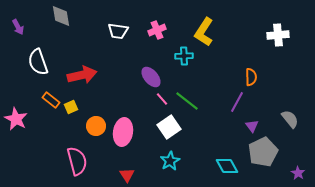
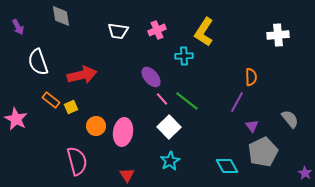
white square: rotated 10 degrees counterclockwise
purple star: moved 7 px right
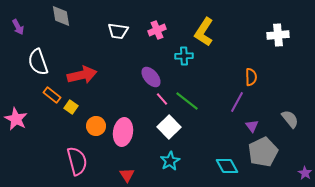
orange rectangle: moved 1 px right, 5 px up
yellow square: rotated 32 degrees counterclockwise
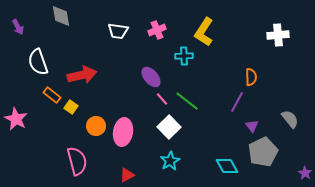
red triangle: rotated 35 degrees clockwise
